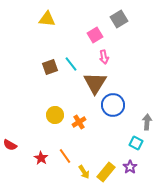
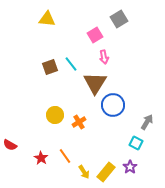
gray arrow: rotated 28 degrees clockwise
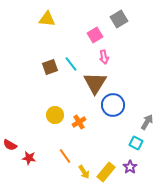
red star: moved 12 px left; rotated 24 degrees counterclockwise
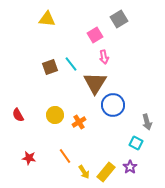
gray arrow: rotated 133 degrees clockwise
red semicircle: moved 8 px right, 30 px up; rotated 32 degrees clockwise
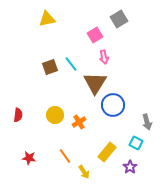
yellow triangle: rotated 18 degrees counterclockwise
red semicircle: rotated 144 degrees counterclockwise
yellow rectangle: moved 1 px right, 20 px up
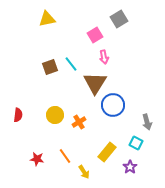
red star: moved 8 px right, 1 px down
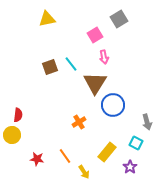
yellow circle: moved 43 px left, 20 px down
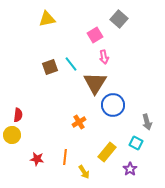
gray square: rotated 18 degrees counterclockwise
orange line: moved 1 px down; rotated 42 degrees clockwise
purple star: moved 2 px down
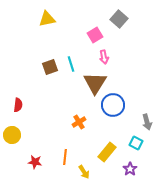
cyan line: rotated 21 degrees clockwise
red semicircle: moved 10 px up
red star: moved 2 px left, 3 px down
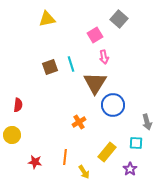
cyan square: rotated 24 degrees counterclockwise
